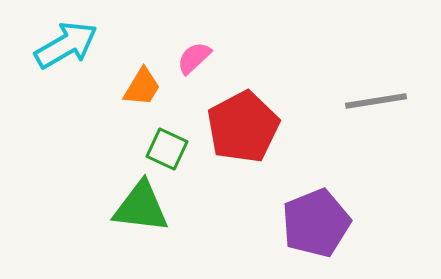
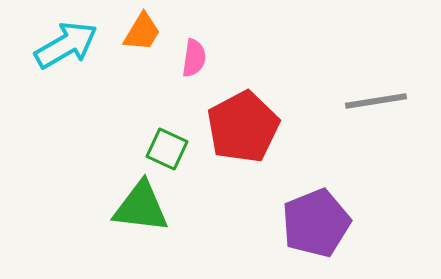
pink semicircle: rotated 141 degrees clockwise
orange trapezoid: moved 55 px up
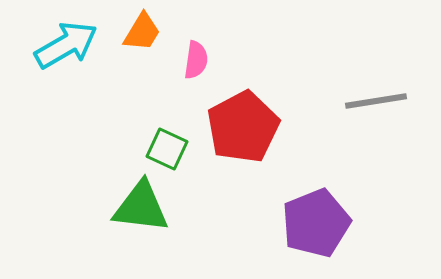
pink semicircle: moved 2 px right, 2 px down
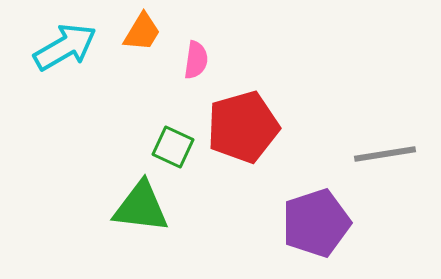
cyan arrow: moved 1 px left, 2 px down
gray line: moved 9 px right, 53 px down
red pentagon: rotated 12 degrees clockwise
green square: moved 6 px right, 2 px up
purple pentagon: rotated 4 degrees clockwise
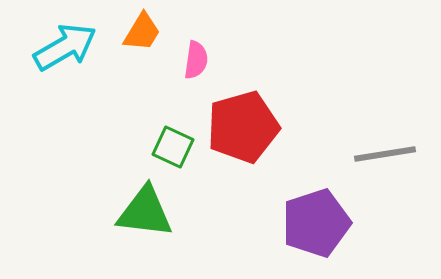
green triangle: moved 4 px right, 5 px down
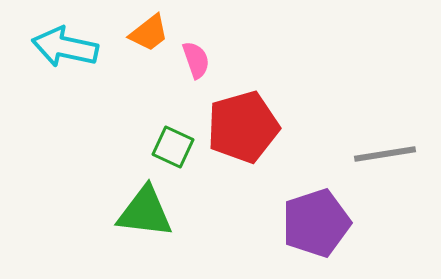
orange trapezoid: moved 7 px right, 1 px down; rotated 21 degrees clockwise
cyan arrow: rotated 138 degrees counterclockwise
pink semicircle: rotated 27 degrees counterclockwise
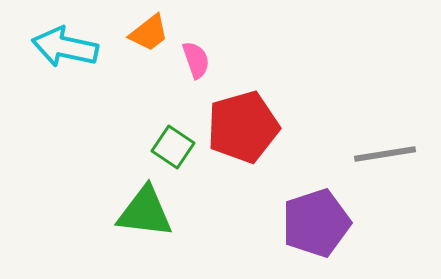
green square: rotated 9 degrees clockwise
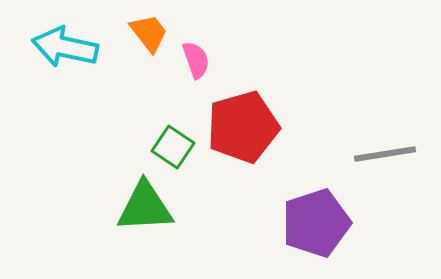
orange trapezoid: rotated 90 degrees counterclockwise
green triangle: moved 5 px up; rotated 10 degrees counterclockwise
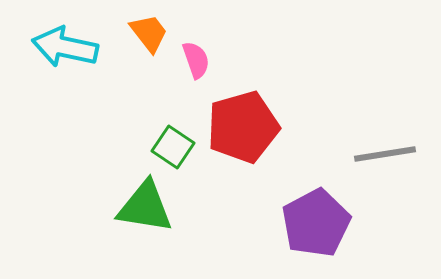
green triangle: rotated 12 degrees clockwise
purple pentagon: rotated 10 degrees counterclockwise
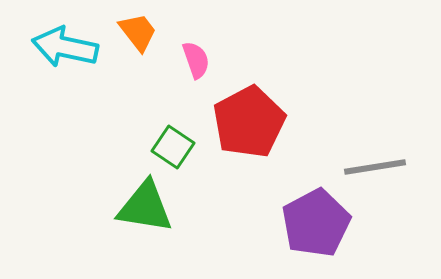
orange trapezoid: moved 11 px left, 1 px up
red pentagon: moved 6 px right, 5 px up; rotated 12 degrees counterclockwise
gray line: moved 10 px left, 13 px down
